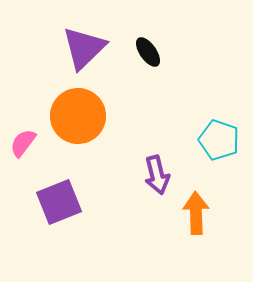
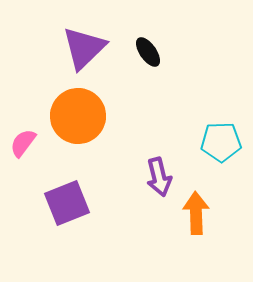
cyan pentagon: moved 2 px right, 2 px down; rotated 21 degrees counterclockwise
purple arrow: moved 2 px right, 2 px down
purple square: moved 8 px right, 1 px down
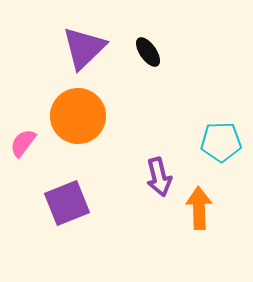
orange arrow: moved 3 px right, 5 px up
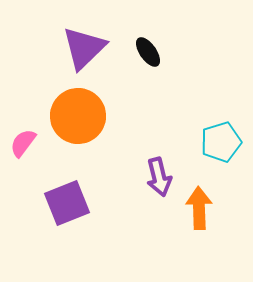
cyan pentagon: rotated 15 degrees counterclockwise
